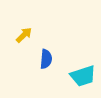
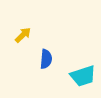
yellow arrow: moved 1 px left
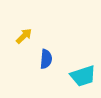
yellow arrow: moved 1 px right, 1 px down
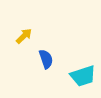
blue semicircle: rotated 24 degrees counterclockwise
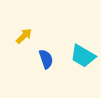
cyan trapezoid: moved 20 px up; rotated 48 degrees clockwise
